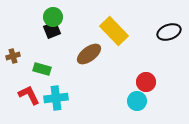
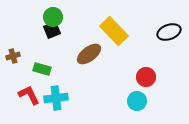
red circle: moved 5 px up
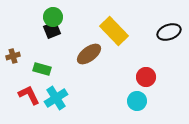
cyan cross: rotated 25 degrees counterclockwise
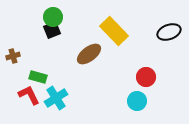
green rectangle: moved 4 px left, 8 px down
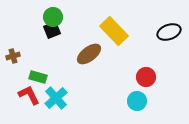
cyan cross: rotated 10 degrees counterclockwise
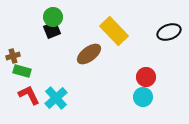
green rectangle: moved 16 px left, 6 px up
cyan circle: moved 6 px right, 4 px up
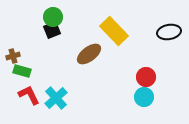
black ellipse: rotated 10 degrees clockwise
cyan circle: moved 1 px right
